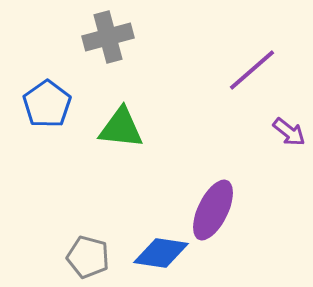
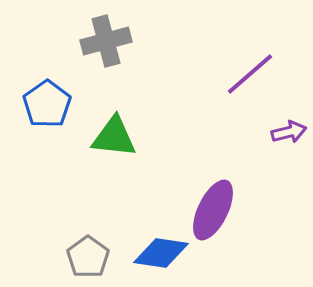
gray cross: moved 2 px left, 4 px down
purple line: moved 2 px left, 4 px down
green triangle: moved 7 px left, 9 px down
purple arrow: rotated 52 degrees counterclockwise
gray pentagon: rotated 21 degrees clockwise
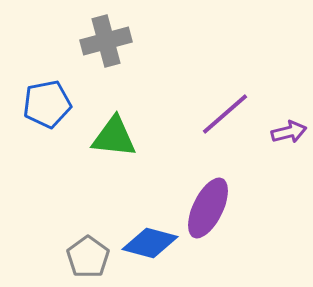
purple line: moved 25 px left, 40 px down
blue pentagon: rotated 24 degrees clockwise
purple ellipse: moved 5 px left, 2 px up
blue diamond: moved 11 px left, 10 px up; rotated 6 degrees clockwise
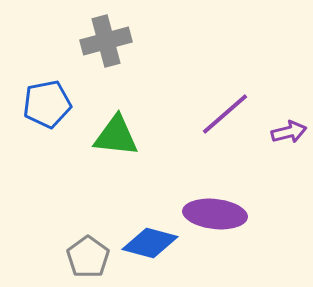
green triangle: moved 2 px right, 1 px up
purple ellipse: moved 7 px right, 6 px down; rotated 70 degrees clockwise
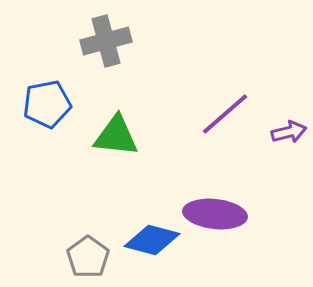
blue diamond: moved 2 px right, 3 px up
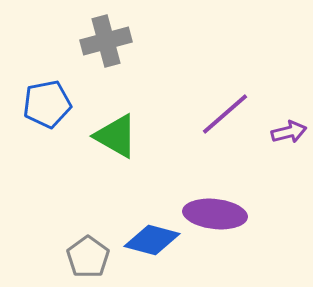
green triangle: rotated 24 degrees clockwise
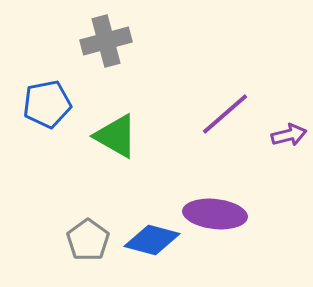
purple arrow: moved 3 px down
gray pentagon: moved 17 px up
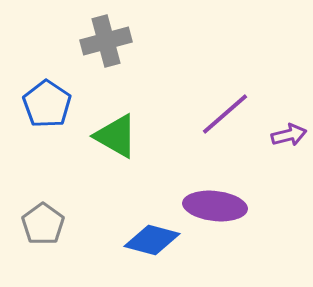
blue pentagon: rotated 27 degrees counterclockwise
purple ellipse: moved 8 px up
gray pentagon: moved 45 px left, 16 px up
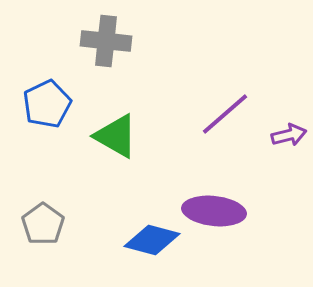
gray cross: rotated 21 degrees clockwise
blue pentagon: rotated 12 degrees clockwise
purple ellipse: moved 1 px left, 5 px down
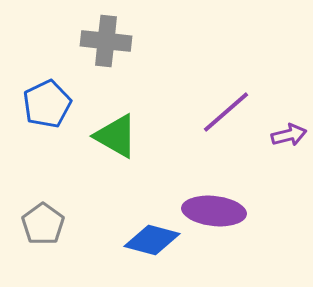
purple line: moved 1 px right, 2 px up
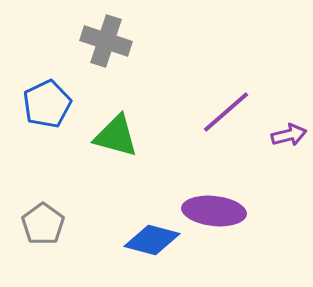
gray cross: rotated 12 degrees clockwise
green triangle: rotated 15 degrees counterclockwise
